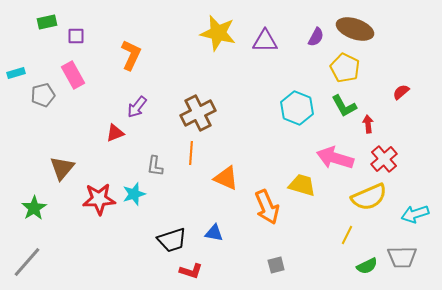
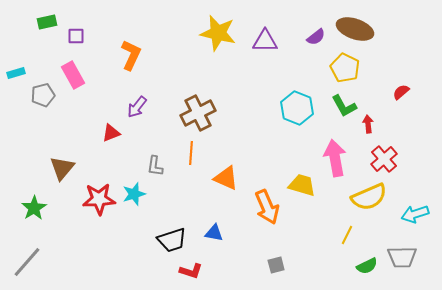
purple semicircle: rotated 24 degrees clockwise
red triangle: moved 4 px left
pink arrow: rotated 63 degrees clockwise
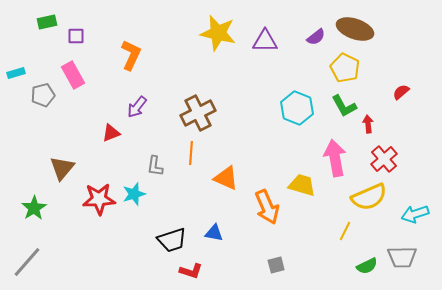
yellow line: moved 2 px left, 4 px up
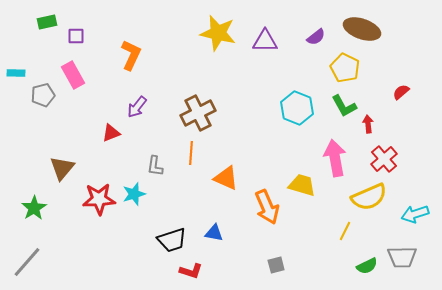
brown ellipse: moved 7 px right
cyan rectangle: rotated 18 degrees clockwise
